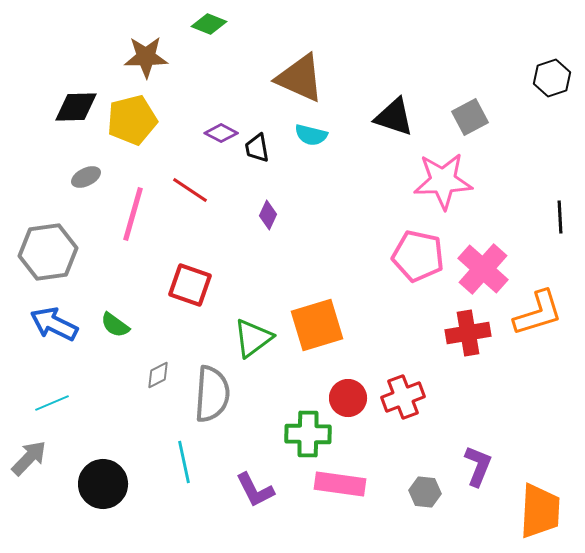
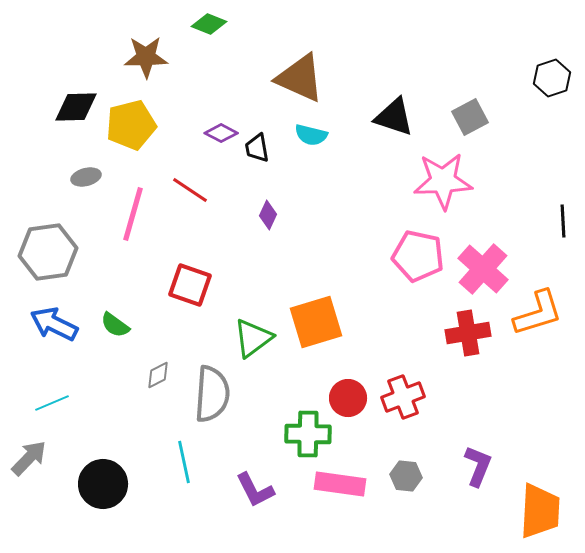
yellow pentagon at (132, 120): moved 1 px left, 5 px down
gray ellipse at (86, 177): rotated 12 degrees clockwise
black line at (560, 217): moved 3 px right, 4 px down
orange square at (317, 325): moved 1 px left, 3 px up
gray hexagon at (425, 492): moved 19 px left, 16 px up
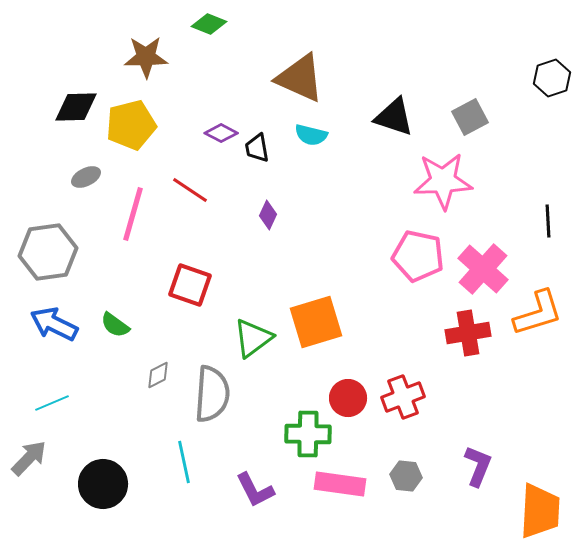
gray ellipse at (86, 177): rotated 12 degrees counterclockwise
black line at (563, 221): moved 15 px left
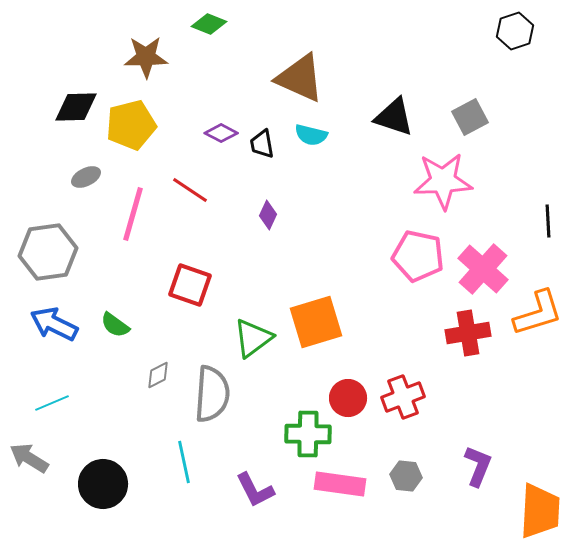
black hexagon at (552, 78): moved 37 px left, 47 px up
black trapezoid at (257, 148): moved 5 px right, 4 px up
gray arrow at (29, 458): rotated 102 degrees counterclockwise
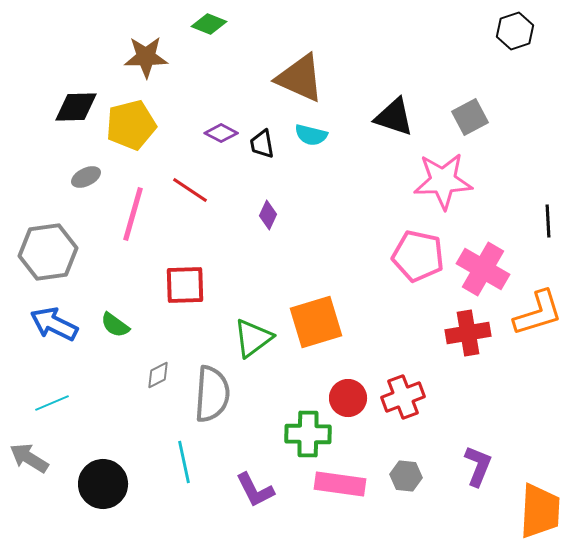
pink cross at (483, 269): rotated 12 degrees counterclockwise
red square at (190, 285): moved 5 px left; rotated 21 degrees counterclockwise
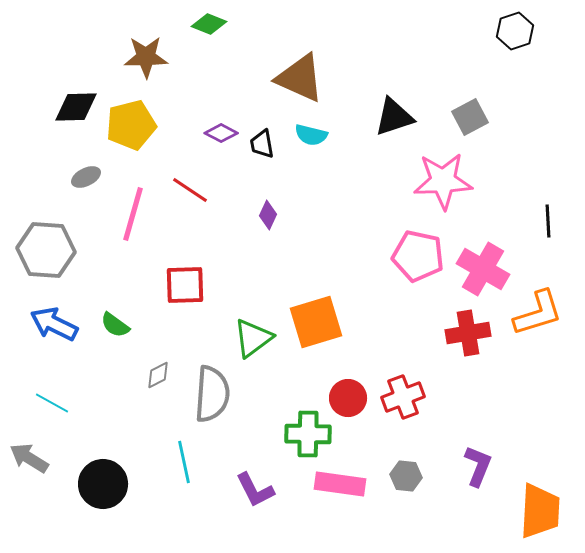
black triangle at (394, 117): rotated 36 degrees counterclockwise
gray hexagon at (48, 252): moved 2 px left, 2 px up; rotated 12 degrees clockwise
cyan line at (52, 403): rotated 52 degrees clockwise
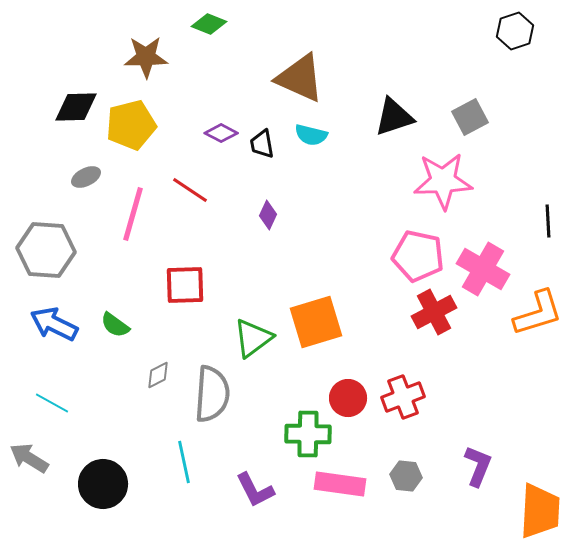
red cross at (468, 333): moved 34 px left, 21 px up; rotated 18 degrees counterclockwise
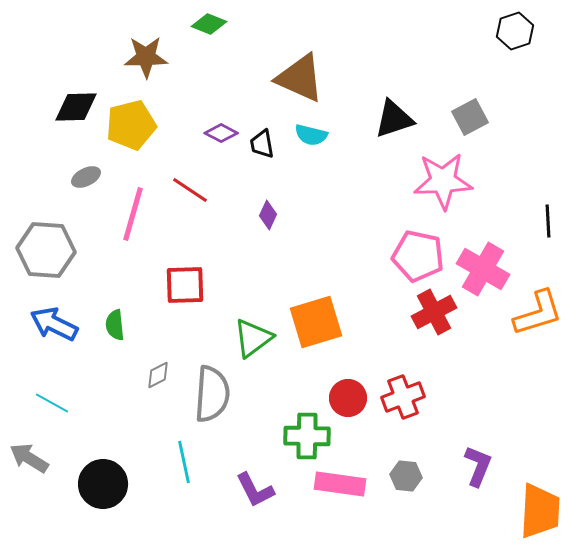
black triangle at (394, 117): moved 2 px down
green semicircle at (115, 325): rotated 48 degrees clockwise
green cross at (308, 434): moved 1 px left, 2 px down
